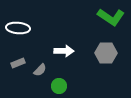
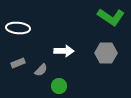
gray semicircle: moved 1 px right
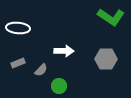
gray hexagon: moved 6 px down
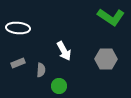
white arrow: rotated 60 degrees clockwise
gray semicircle: rotated 40 degrees counterclockwise
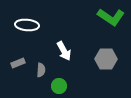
white ellipse: moved 9 px right, 3 px up
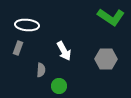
gray rectangle: moved 15 px up; rotated 48 degrees counterclockwise
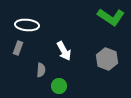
gray hexagon: moved 1 px right; rotated 20 degrees clockwise
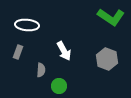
gray rectangle: moved 4 px down
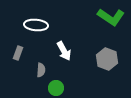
white ellipse: moved 9 px right
gray rectangle: moved 1 px down
green circle: moved 3 px left, 2 px down
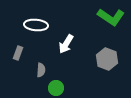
white arrow: moved 2 px right, 7 px up; rotated 60 degrees clockwise
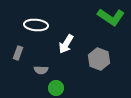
gray hexagon: moved 8 px left
gray semicircle: rotated 88 degrees clockwise
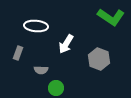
white ellipse: moved 1 px down
